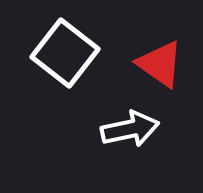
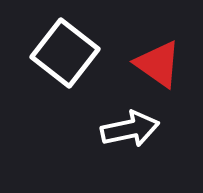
red triangle: moved 2 px left
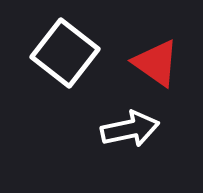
red triangle: moved 2 px left, 1 px up
